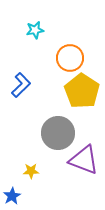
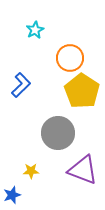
cyan star: rotated 18 degrees counterclockwise
purple triangle: moved 1 px left, 10 px down
blue star: moved 1 px up; rotated 12 degrees clockwise
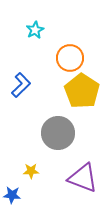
purple triangle: moved 8 px down
blue star: rotated 24 degrees clockwise
